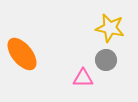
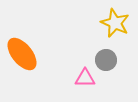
yellow star: moved 5 px right, 5 px up; rotated 12 degrees clockwise
pink triangle: moved 2 px right
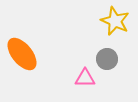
yellow star: moved 2 px up
gray circle: moved 1 px right, 1 px up
